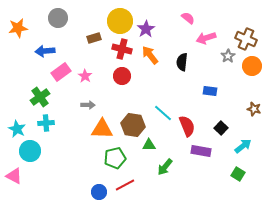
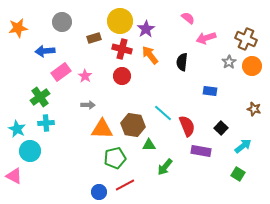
gray circle: moved 4 px right, 4 px down
gray star: moved 1 px right, 6 px down
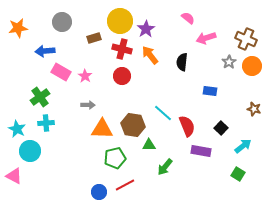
pink rectangle: rotated 66 degrees clockwise
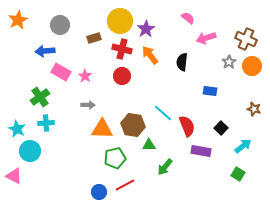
gray circle: moved 2 px left, 3 px down
orange star: moved 8 px up; rotated 18 degrees counterclockwise
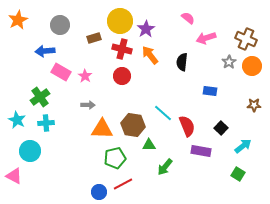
brown star: moved 4 px up; rotated 16 degrees counterclockwise
cyan star: moved 9 px up
red line: moved 2 px left, 1 px up
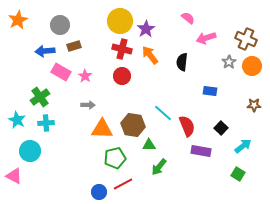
brown rectangle: moved 20 px left, 8 px down
green arrow: moved 6 px left
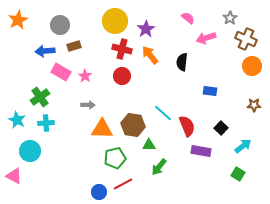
yellow circle: moved 5 px left
gray star: moved 1 px right, 44 px up
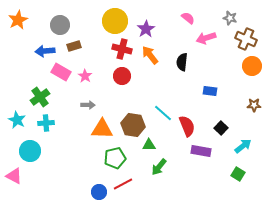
gray star: rotated 24 degrees counterclockwise
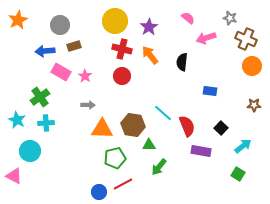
purple star: moved 3 px right, 2 px up
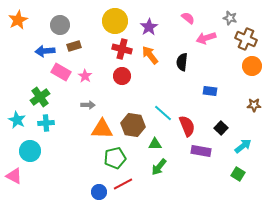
green triangle: moved 6 px right, 1 px up
